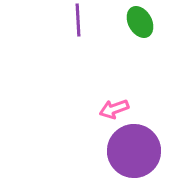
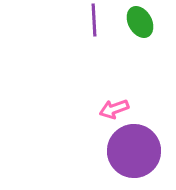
purple line: moved 16 px right
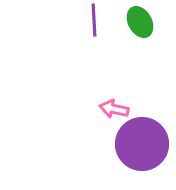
pink arrow: rotated 32 degrees clockwise
purple circle: moved 8 px right, 7 px up
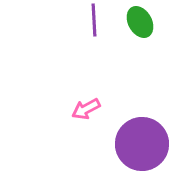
pink arrow: moved 28 px left; rotated 40 degrees counterclockwise
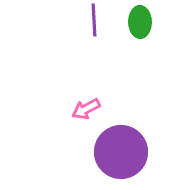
green ellipse: rotated 28 degrees clockwise
purple circle: moved 21 px left, 8 px down
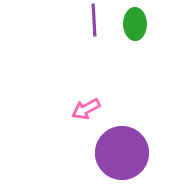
green ellipse: moved 5 px left, 2 px down
purple circle: moved 1 px right, 1 px down
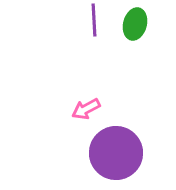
green ellipse: rotated 16 degrees clockwise
purple circle: moved 6 px left
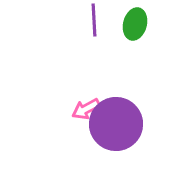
purple circle: moved 29 px up
